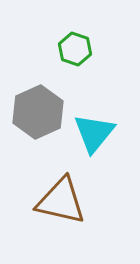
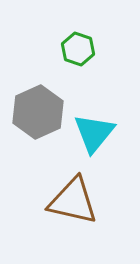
green hexagon: moved 3 px right
brown triangle: moved 12 px right
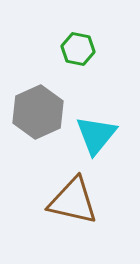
green hexagon: rotated 8 degrees counterclockwise
cyan triangle: moved 2 px right, 2 px down
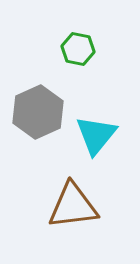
brown triangle: moved 5 px down; rotated 20 degrees counterclockwise
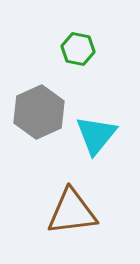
gray hexagon: moved 1 px right
brown triangle: moved 1 px left, 6 px down
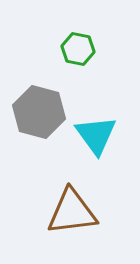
gray hexagon: rotated 21 degrees counterclockwise
cyan triangle: rotated 15 degrees counterclockwise
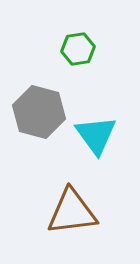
green hexagon: rotated 20 degrees counterclockwise
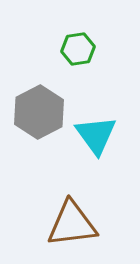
gray hexagon: rotated 18 degrees clockwise
brown triangle: moved 12 px down
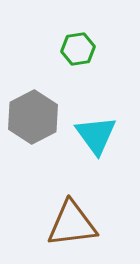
gray hexagon: moved 6 px left, 5 px down
